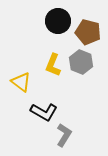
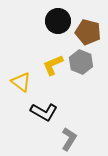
yellow L-shape: rotated 45 degrees clockwise
gray L-shape: moved 5 px right, 4 px down
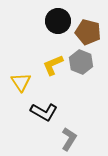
yellow triangle: rotated 20 degrees clockwise
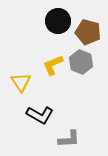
black L-shape: moved 4 px left, 3 px down
gray L-shape: rotated 55 degrees clockwise
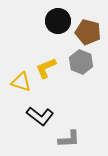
yellow L-shape: moved 7 px left, 3 px down
yellow triangle: rotated 40 degrees counterclockwise
black L-shape: moved 1 px down; rotated 8 degrees clockwise
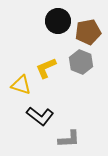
brown pentagon: rotated 25 degrees counterclockwise
yellow triangle: moved 3 px down
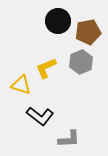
gray hexagon: rotated 15 degrees clockwise
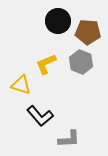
brown pentagon: rotated 15 degrees clockwise
gray hexagon: rotated 15 degrees counterclockwise
yellow L-shape: moved 4 px up
black L-shape: rotated 12 degrees clockwise
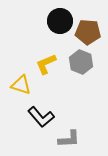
black circle: moved 2 px right
black L-shape: moved 1 px right, 1 px down
